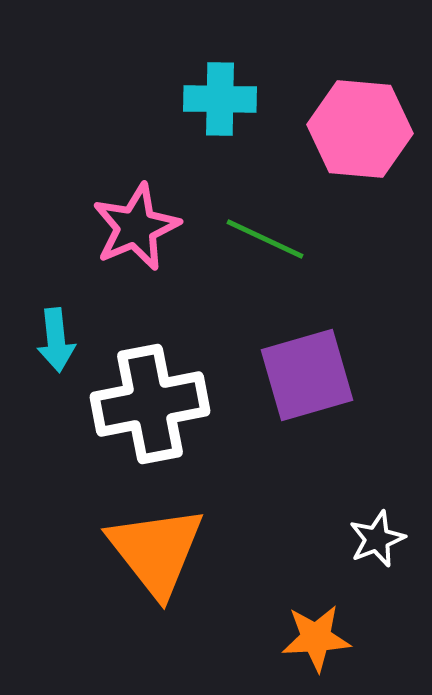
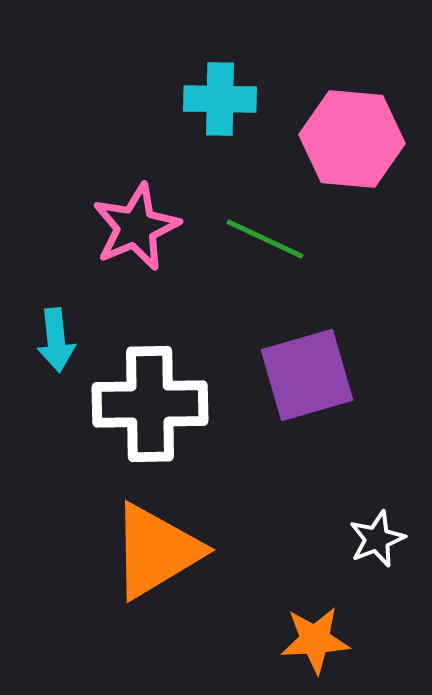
pink hexagon: moved 8 px left, 10 px down
white cross: rotated 10 degrees clockwise
orange triangle: rotated 37 degrees clockwise
orange star: moved 1 px left, 2 px down
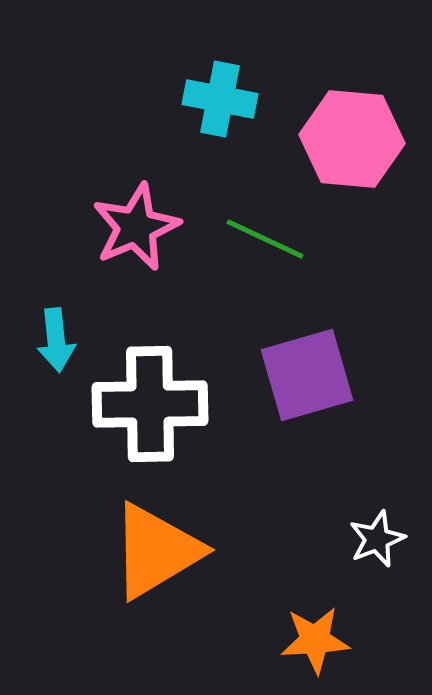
cyan cross: rotated 10 degrees clockwise
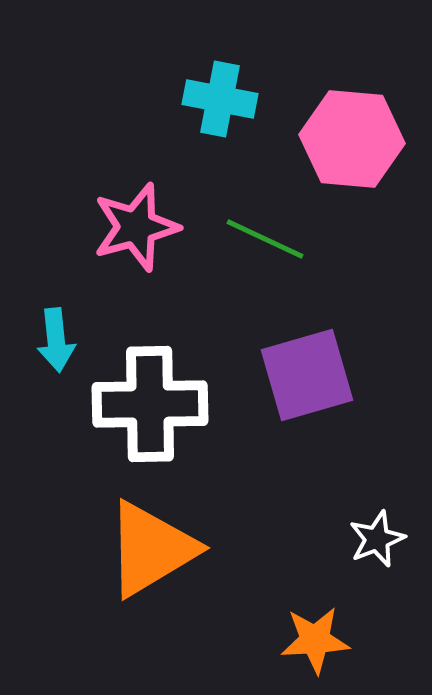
pink star: rotated 8 degrees clockwise
orange triangle: moved 5 px left, 2 px up
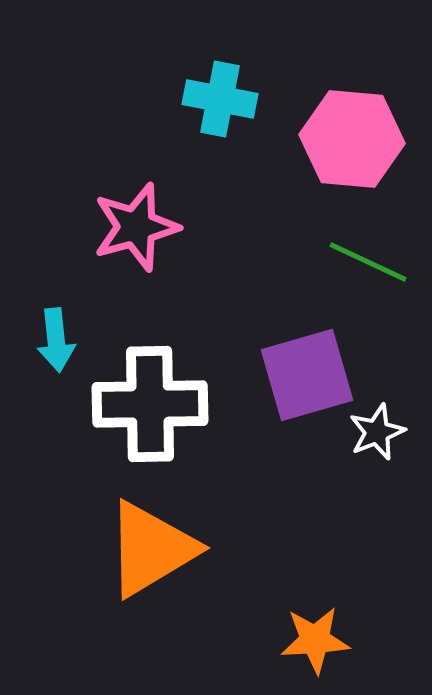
green line: moved 103 px right, 23 px down
white star: moved 107 px up
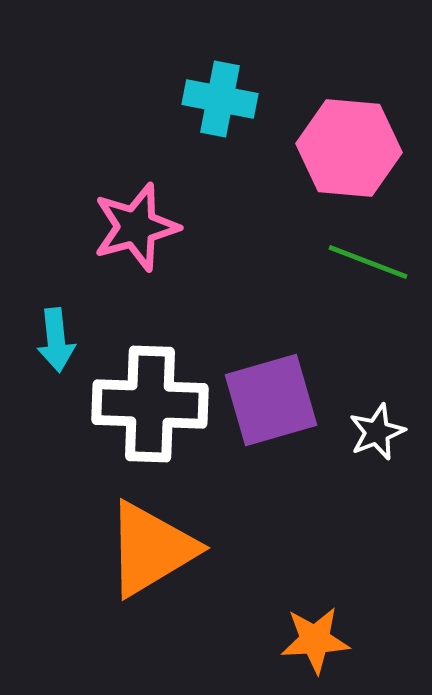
pink hexagon: moved 3 px left, 9 px down
green line: rotated 4 degrees counterclockwise
purple square: moved 36 px left, 25 px down
white cross: rotated 3 degrees clockwise
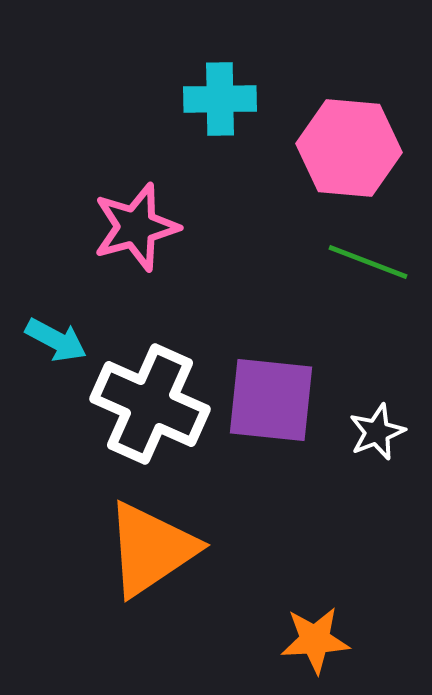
cyan cross: rotated 12 degrees counterclockwise
cyan arrow: rotated 56 degrees counterclockwise
purple square: rotated 22 degrees clockwise
white cross: rotated 22 degrees clockwise
orange triangle: rotated 3 degrees counterclockwise
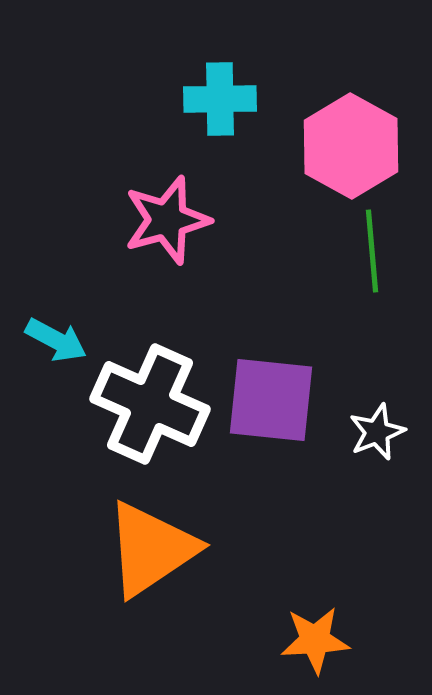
pink hexagon: moved 2 px right, 2 px up; rotated 24 degrees clockwise
pink star: moved 31 px right, 7 px up
green line: moved 4 px right, 11 px up; rotated 64 degrees clockwise
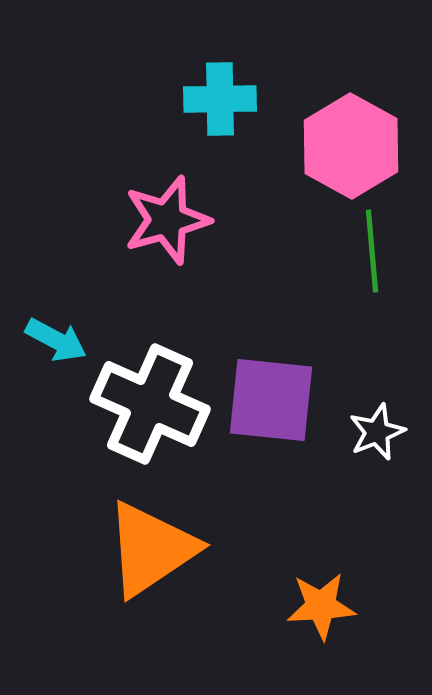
orange star: moved 6 px right, 34 px up
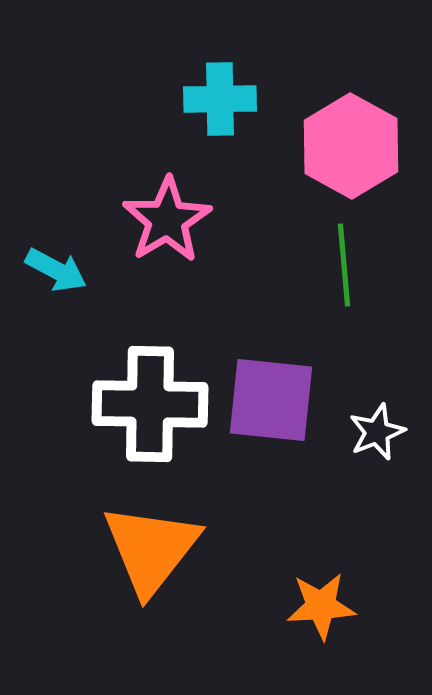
pink star: rotated 16 degrees counterclockwise
green line: moved 28 px left, 14 px down
cyan arrow: moved 70 px up
white cross: rotated 23 degrees counterclockwise
orange triangle: rotated 18 degrees counterclockwise
